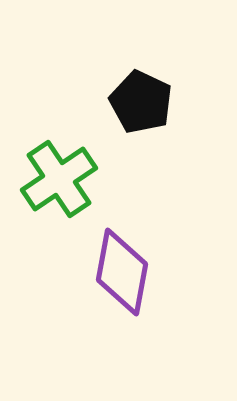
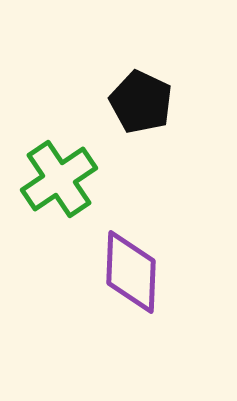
purple diamond: moved 9 px right; rotated 8 degrees counterclockwise
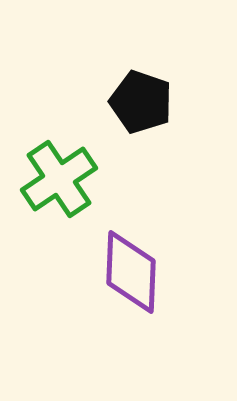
black pentagon: rotated 6 degrees counterclockwise
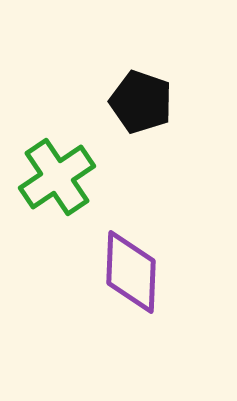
green cross: moved 2 px left, 2 px up
